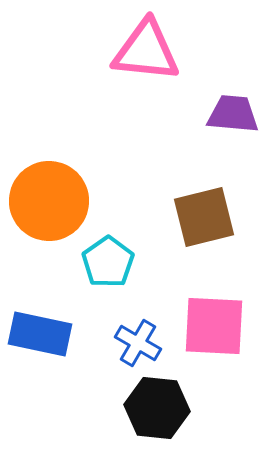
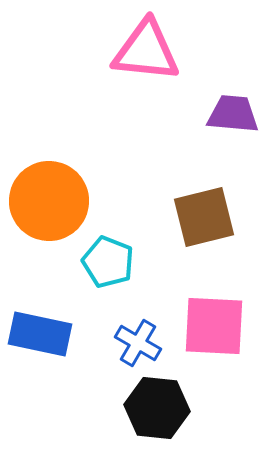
cyan pentagon: rotated 15 degrees counterclockwise
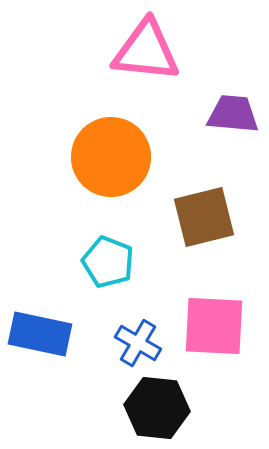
orange circle: moved 62 px right, 44 px up
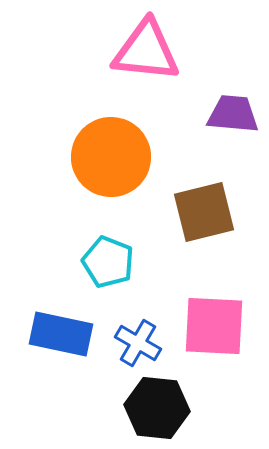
brown square: moved 5 px up
blue rectangle: moved 21 px right
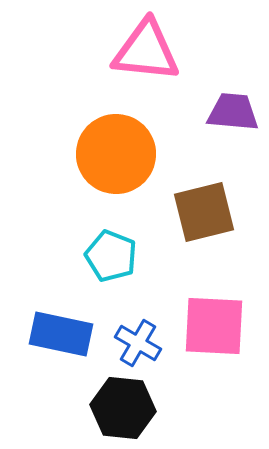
purple trapezoid: moved 2 px up
orange circle: moved 5 px right, 3 px up
cyan pentagon: moved 3 px right, 6 px up
black hexagon: moved 34 px left
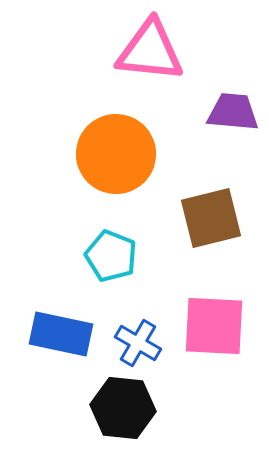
pink triangle: moved 4 px right
brown square: moved 7 px right, 6 px down
